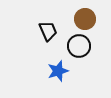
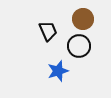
brown circle: moved 2 px left
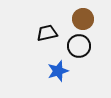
black trapezoid: moved 1 px left, 2 px down; rotated 80 degrees counterclockwise
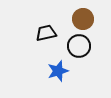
black trapezoid: moved 1 px left
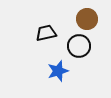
brown circle: moved 4 px right
